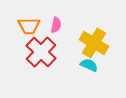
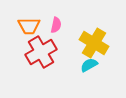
red cross: rotated 16 degrees clockwise
cyan semicircle: rotated 54 degrees counterclockwise
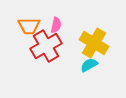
red cross: moved 5 px right, 6 px up
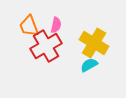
orange trapezoid: rotated 70 degrees clockwise
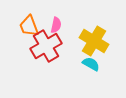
yellow cross: moved 2 px up
cyan semicircle: moved 2 px right, 1 px up; rotated 60 degrees clockwise
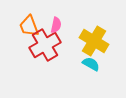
red cross: moved 1 px left, 1 px up
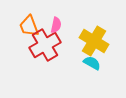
cyan semicircle: moved 1 px right, 1 px up
